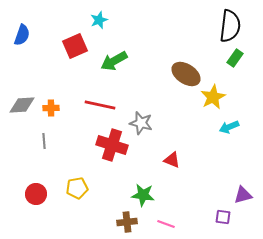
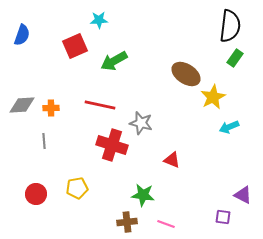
cyan star: rotated 18 degrees clockwise
purple triangle: rotated 42 degrees clockwise
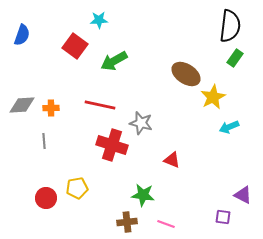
red square: rotated 30 degrees counterclockwise
red circle: moved 10 px right, 4 px down
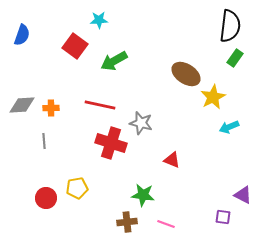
red cross: moved 1 px left, 2 px up
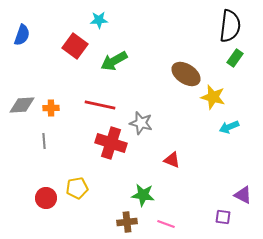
yellow star: rotated 30 degrees counterclockwise
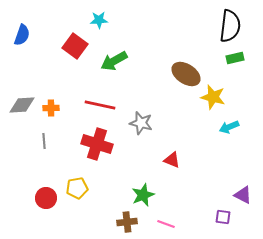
green rectangle: rotated 42 degrees clockwise
red cross: moved 14 px left, 1 px down
green star: rotated 30 degrees counterclockwise
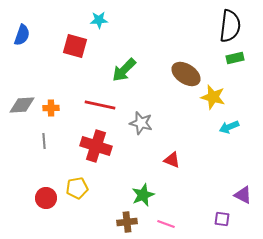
red square: rotated 20 degrees counterclockwise
green arrow: moved 10 px right, 9 px down; rotated 16 degrees counterclockwise
red cross: moved 1 px left, 2 px down
purple square: moved 1 px left, 2 px down
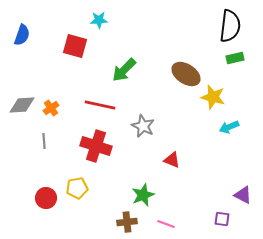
orange cross: rotated 35 degrees counterclockwise
gray star: moved 2 px right, 3 px down; rotated 10 degrees clockwise
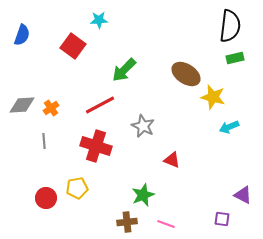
red square: moved 2 px left; rotated 20 degrees clockwise
red line: rotated 40 degrees counterclockwise
